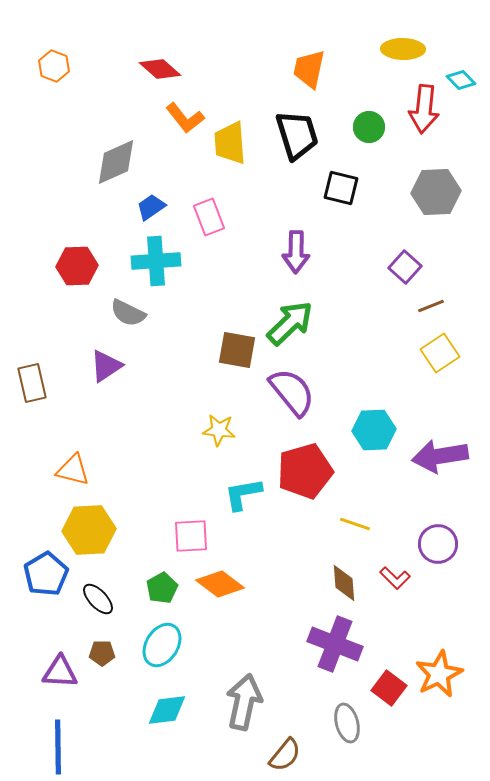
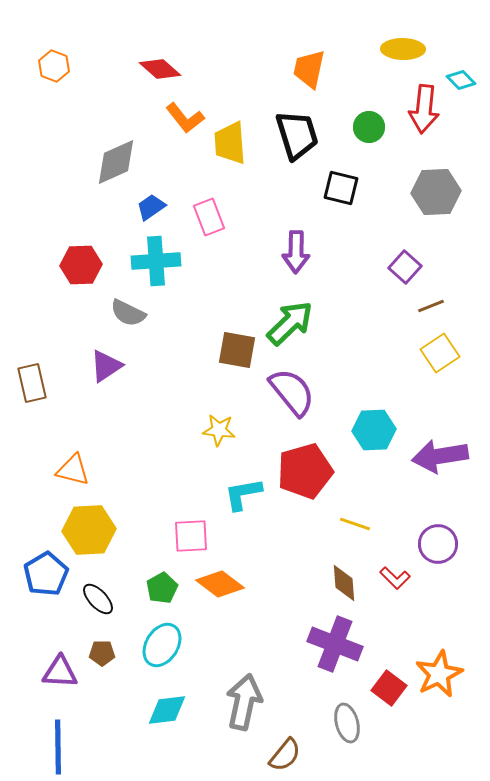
red hexagon at (77, 266): moved 4 px right, 1 px up
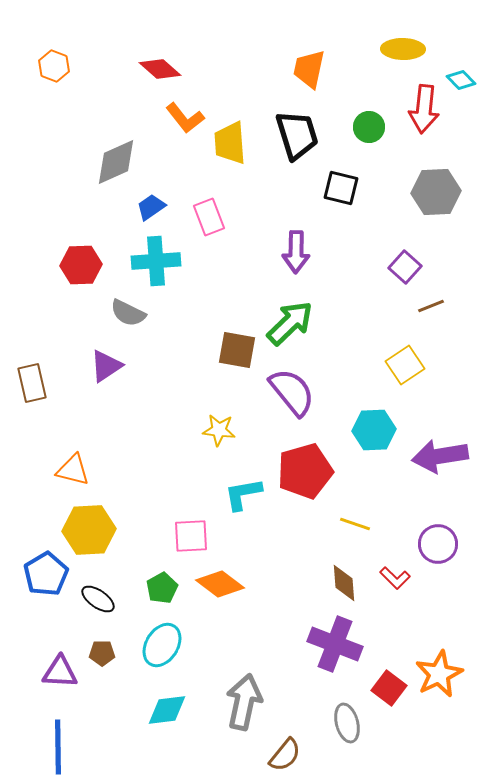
yellow square at (440, 353): moved 35 px left, 12 px down
black ellipse at (98, 599): rotated 12 degrees counterclockwise
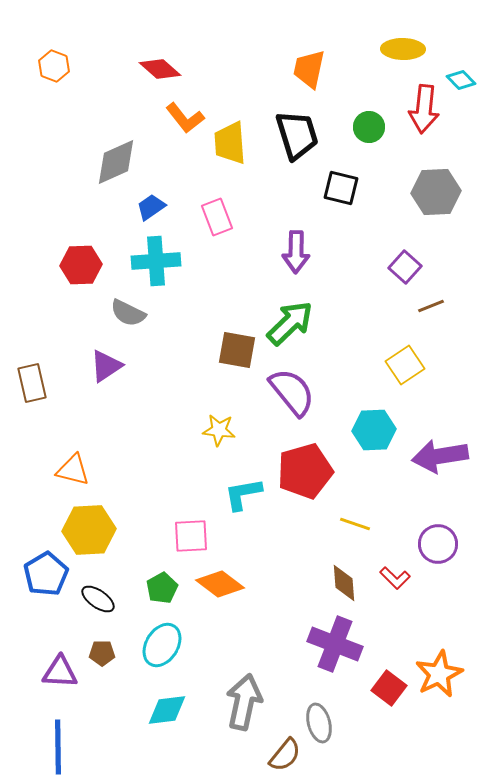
pink rectangle at (209, 217): moved 8 px right
gray ellipse at (347, 723): moved 28 px left
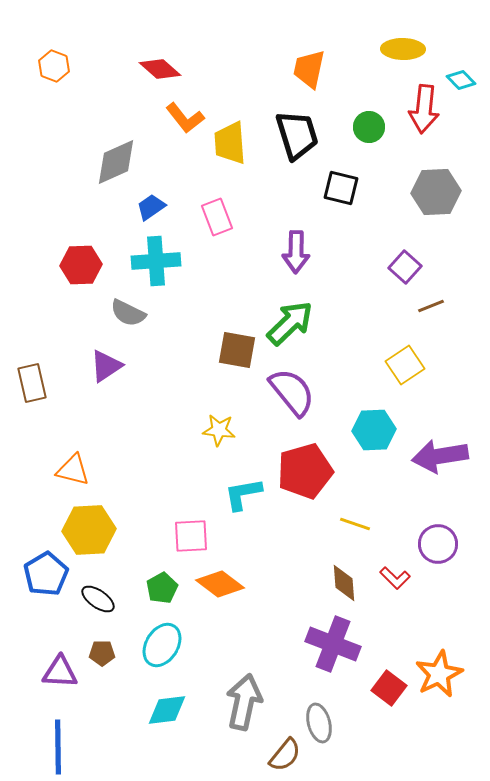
purple cross at (335, 644): moved 2 px left
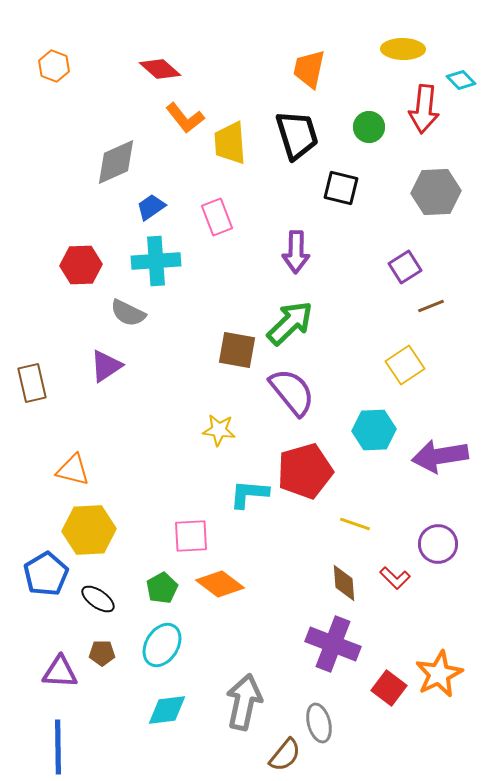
purple square at (405, 267): rotated 16 degrees clockwise
cyan L-shape at (243, 494): moved 6 px right; rotated 15 degrees clockwise
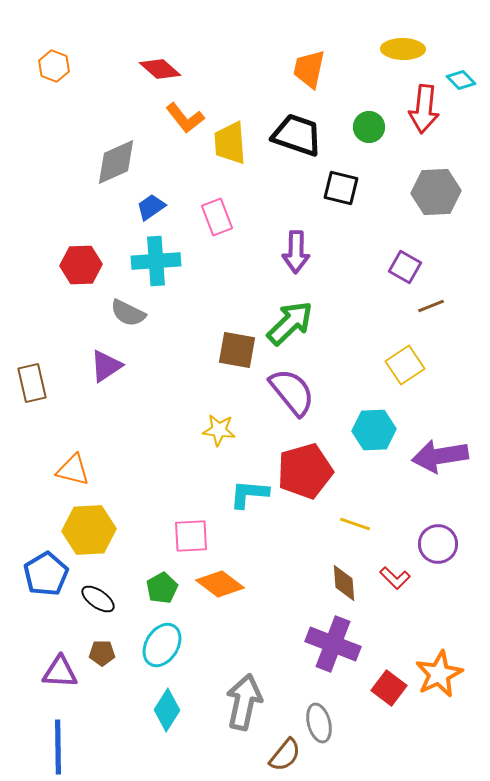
black trapezoid at (297, 135): rotated 54 degrees counterclockwise
purple square at (405, 267): rotated 28 degrees counterclockwise
cyan diamond at (167, 710): rotated 51 degrees counterclockwise
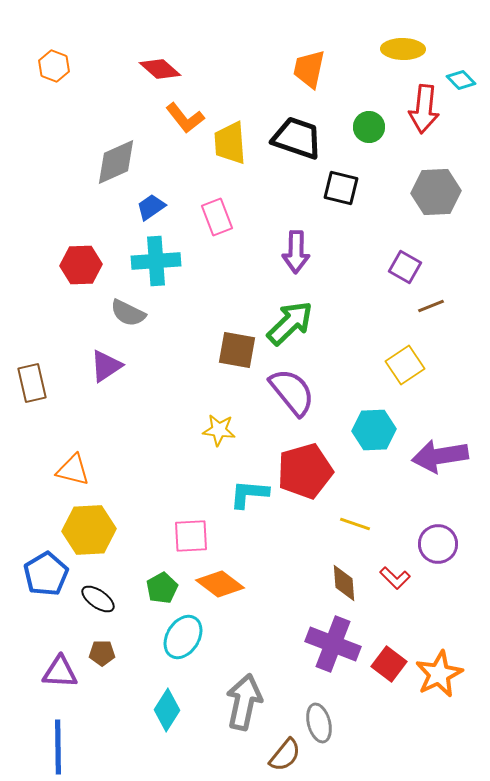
black trapezoid at (297, 135): moved 3 px down
cyan ellipse at (162, 645): moved 21 px right, 8 px up
red square at (389, 688): moved 24 px up
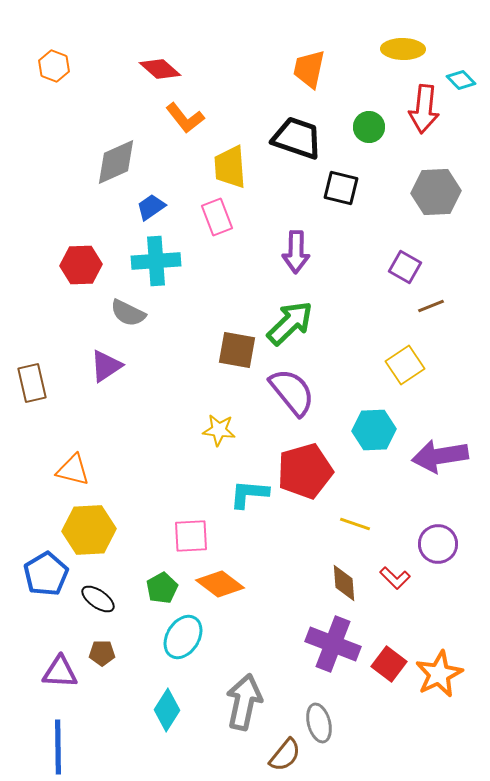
yellow trapezoid at (230, 143): moved 24 px down
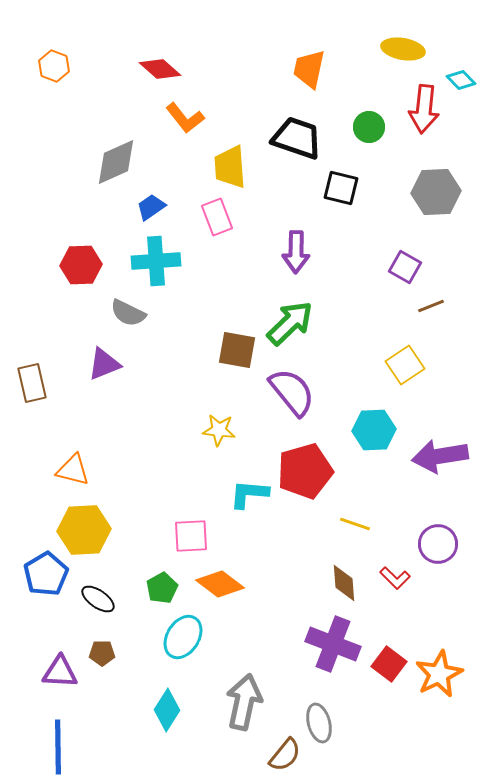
yellow ellipse at (403, 49): rotated 9 degrees clockwise
purple triangle at (106, 366): moved 2 px left, 2 px up; rotated 12 degrees clockwise
yellow hexagon at (89, 530): moved 5 px left
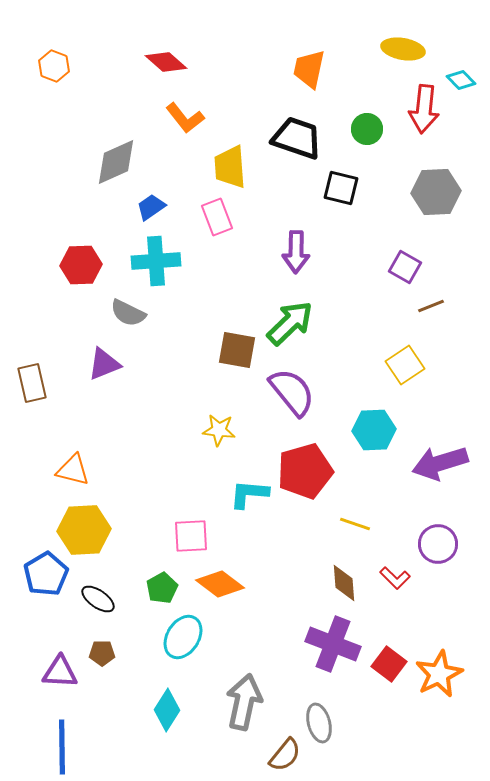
red diamond at (160, 69): moved 6 px right, 7 px up
green circle at (369, 127): moved 2 px left, 2 px down
purple arrow at (440, 456): moved 7 px down; rotated 8 degrees counterclockwise
blue line at (58, 747): moved 4 px right
